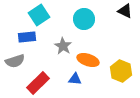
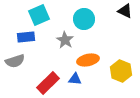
cyan square: rotated 10 degrees clockwise
blue rectangle: moved 1 px left
gray star: moved 2 px right, 6 px up
orange ellipse: rotated 30 degrees counterclockwise
red rectangle: moved 10 px right
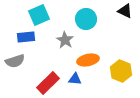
cyan circle: moved 2 px right
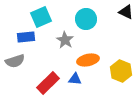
black triangle: moved 1 px right, 1 px down
cyan square: moved 2 px right, 2 px down
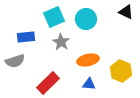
cyan square: moved 13 px right
gray star: moved 4 px left, 2 px down
blue triangle: moved 14 px right, 5 px down
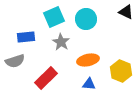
red rectangle: moved 2 px left, 5 px up
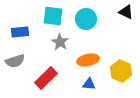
cyan square: moved 1 px left, 1 px up; rotated 30 degrees clockwise
blue rectangle: moved 6 px left, 5 px up
gray star: moved 1 px left
